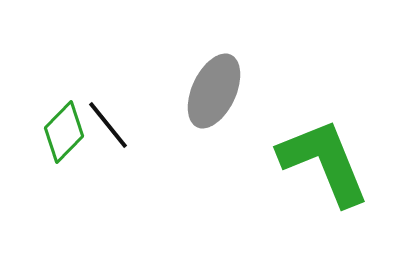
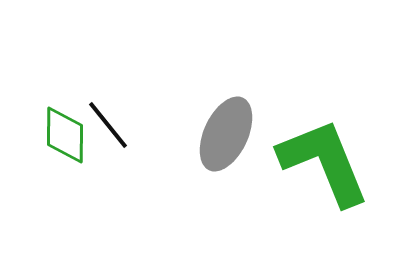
gray ellipse: moved 12 px right, 43 px down
green diamond: moved 1 px right, 3 px down; rotated 44 degrees counterclockwise
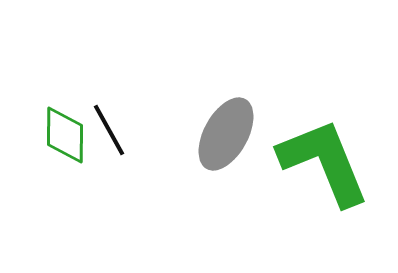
black line: moved 1 px right, 5 px down; rotated 10 degrees clockwise
gray ellipse: rotated 4 degrees clockwise
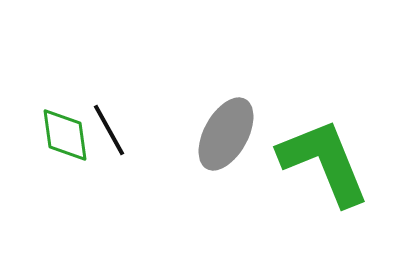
green diamond: rotated 8 degrees counterclockwise
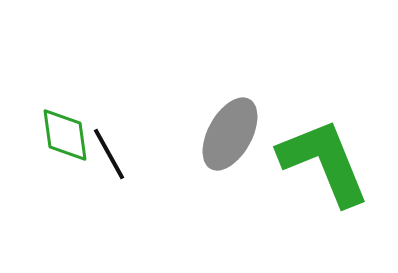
black line: moved 24 px down
gray ellipse: moved 4 px right
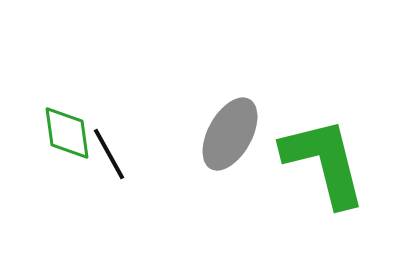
green diamond: moved 2 px right, 2 px up
green L-shape: rotated 8 degrees clockwise
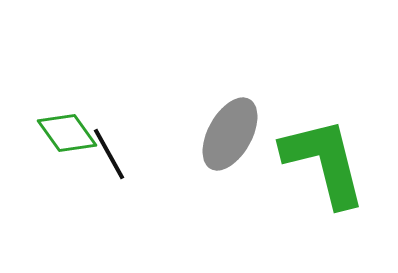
green diamond: rotated 28 degrees counterclockwise
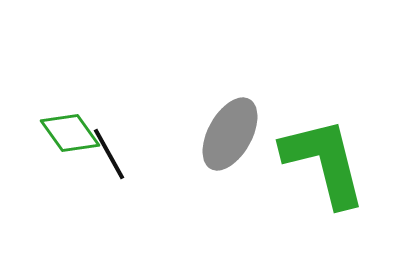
green diamond: moved 3 px right
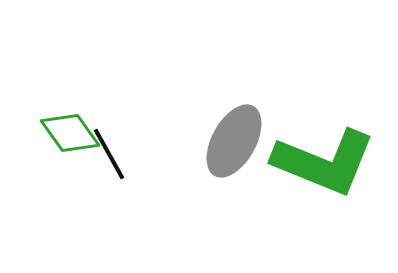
gray ellipse: moved 4 px right, 7 px down
green L-shape: rotated 126 degrees clockwise
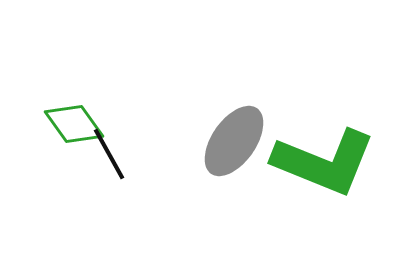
green diamond: moved 4 px right, 9 px up
gray ellipse: rotated 6 degrees clockwise
